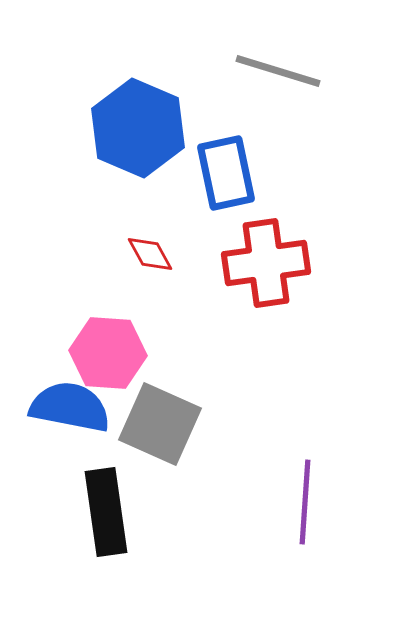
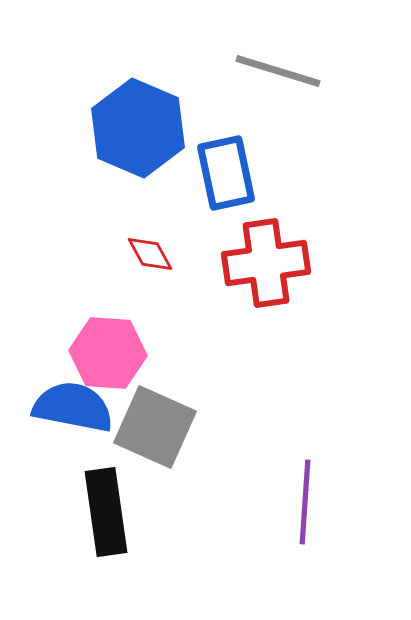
blue semicircle: moved 3 px right
gray square: moved 5 px left, 3 px down
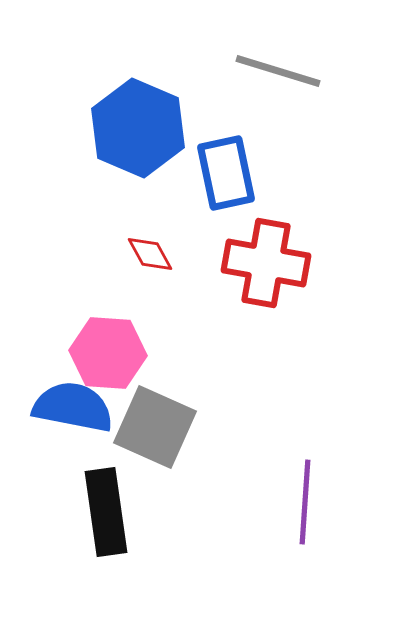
red cross: rotated 18 degrees clockwise
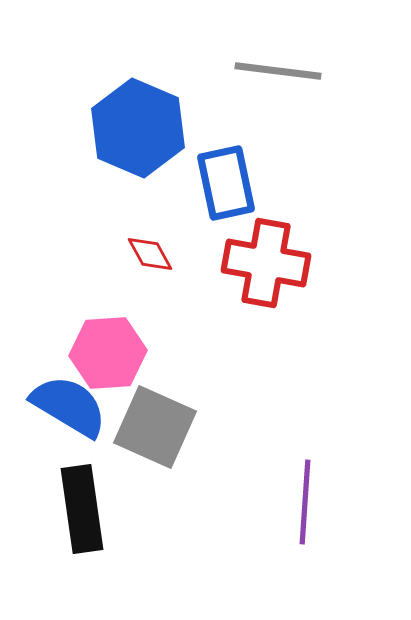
gray line: rotated 10 degrees counterclockwise
blue rectangle: moved 10 px down
pink hexagon: rotated 8 degrees counterclockwise
blue semicircle: moved 4 px left, 1 px up; rotated 20 degrees clockwise
black rectangle: moved 24 px left, 3 px up
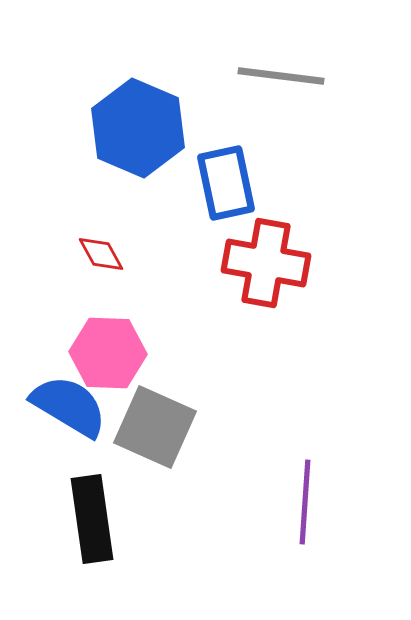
gray line: moved 3 px right, 5 px down
red diamond: moved 49 px left
pink hexagon: rotated 6 degrees clockwise
black rectangle: moved 10 px right, 10 px down
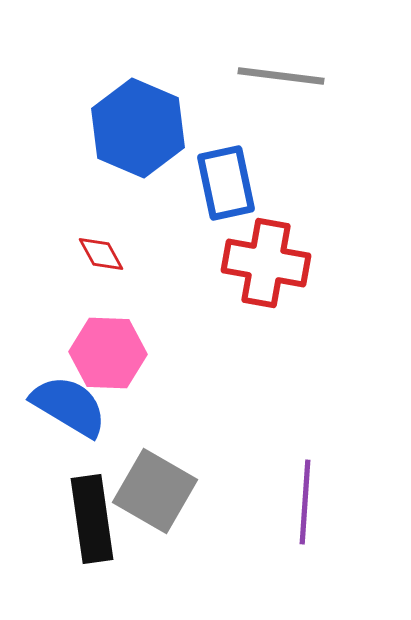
gray square: moved 64 px down; rotated 6 degrees clockwise
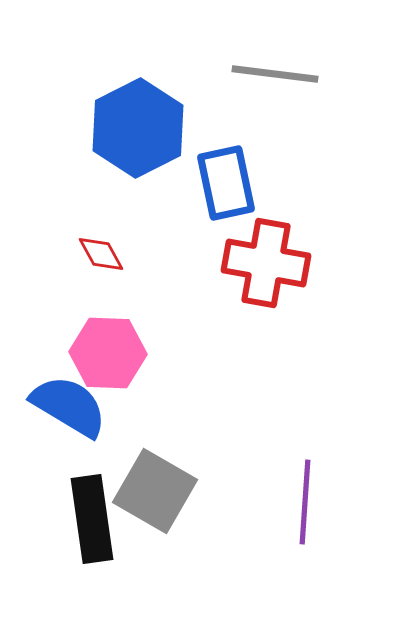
gray line: moved 6 px left, 2 px up
blue hexagon: rotated 10 degrees clockwise
